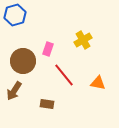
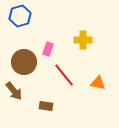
blue hexagon: moved 5 px right, 1 px down
yellow cross: rotated 30 degrees clockwise
brown circle: moved 1 px right, 1 px down
brown arrow: rotated 72 degrees counterclockwise
brown rectangle: moved 1 px left, 2 px down
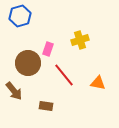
yellow cross: moved 3 px left; rotated 18 degrees counterclockwise
brown circle: moved 4 px right, 1 px down
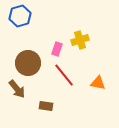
pink rectangle: moved 9 px right
brown arrow: moved 3 px right, 2 px up
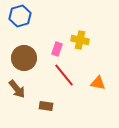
yellow cross: rotated 30 degrees clockwise
brown circle: moved 4 px left, 5 px up
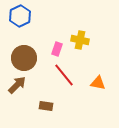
blue hexagon: rotated 10 degrees counterclockwise
brown arrow: moved 4 px up; rotated 96 degrees counterclockwise
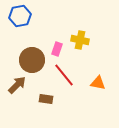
blue hexagon: rotated 15 degrees clockwise
brown circle: moved 8 px right, 2 px down
brown rectangle: moved 7 px up
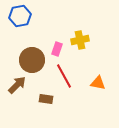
yellow cross: rotated 24 degrees counterclockwise
red line: moved 1 px down; rotated 10 degrees clockwise
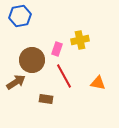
brown arrow: moved 1 px left, 3 px up; rotated 12 degrees clockwise
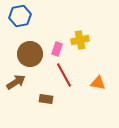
brown circle: moved 2 px left, 6 px up
red line: moved 1 px up
